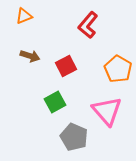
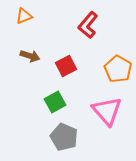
gray pentagon: moved 10 px left
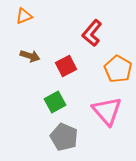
red L-shape: moved 4 px right, 8 px down
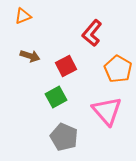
orange triangle: moved 1 px left
green square: moved 1 px right, 5 px up
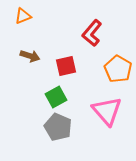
red square: rotated 15 degrees clockwise
gray pentagon: moved 6 px left, 10 px up
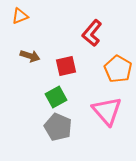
orange triangle: moved 3 px left
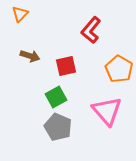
orange triangle: moved 2 px up; rotated 24 degrees counterclockwise
red L-shape: moved 1 px left, 3 px up
orange pentagon: moved 1 px right
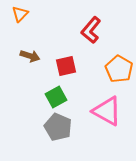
pink triangle: rotated 20 degrees counterclockwise
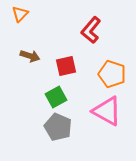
orange pentagon: moved 7 px left, 5 px down; rotated 12 degrees counterclockwise
